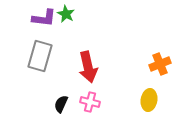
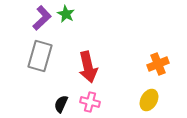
purple L-shape: moved 2 px left; rotated 50 degrees counterclockwise
orange cross: moved 2 px left
yellow ellipse: rotated 20 degrees clockwise
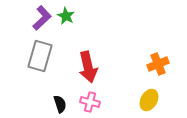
green star: moved 2 px down
black semicircle: moved 1 px left; rotated 138 degrees clockwise
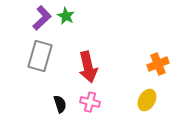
yellow ellipse: moved 2 px left
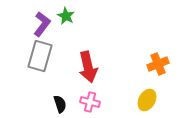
purple L-shape: moved 6 px down; rotated 10 degrees counterclockwise
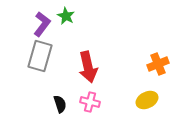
yellow ellipse: rotated 35 degrees clockwise
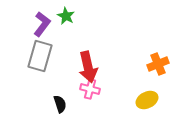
pink cross: moved 13 px up
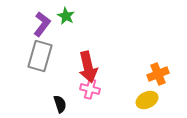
orange cross: moved 10 px down
